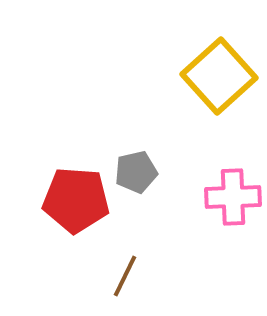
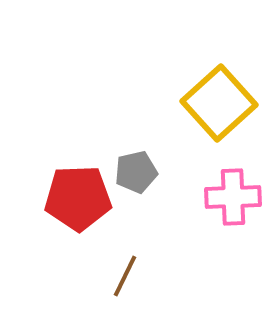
yellow square: moved 27 px down
red pentagon: moved 2 px right, 2 px up; rotated 6 degrees counterclockwise
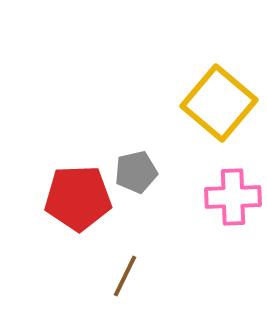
yellow square: rotated 8 degrees counterclockwise
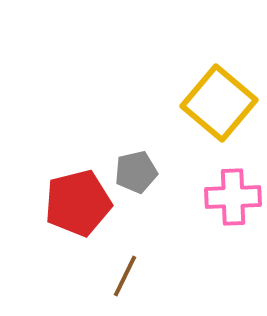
red pentagon: moved 5 px down; rotated 12 degrees counterclockwise
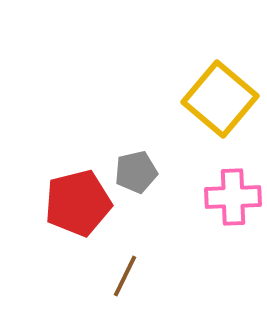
yellow square: moved 1 px right, 4 px up
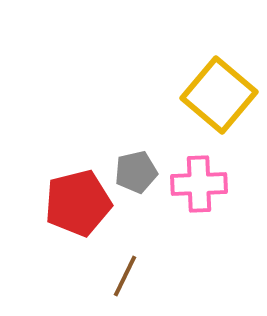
yellow square: moved 1 px left, 4 px up
pink cross: moved 34 px left, 13 px up
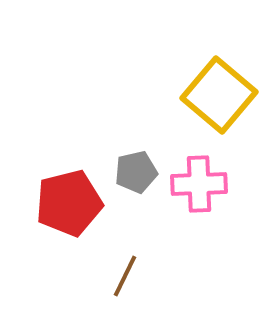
red pentagon: moved 9 px left
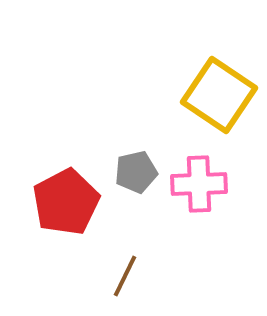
yellow square: rotated 6 degrees counterclockwise
red pentagon: moved 3 px left, 1 px up; rotated 14 degrees counterclockwise
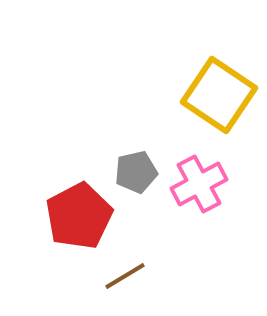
pink cross: rotated 26 degrees counterclockwise
red pentagon: moved 13 px right, 14 px down
brown line: rotated 33 degrees clockwise
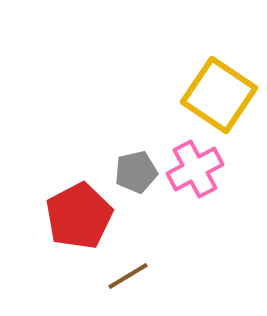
pink cross: moved 4 px left, 15 px up
brown line: moved 3 px right
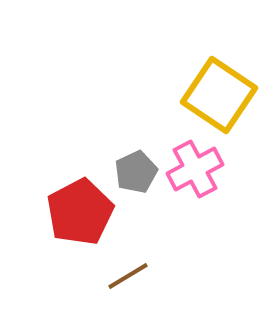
gray pentagon: rotated 12 degrees counterclockwise
red pentagon: moved 1 px right, 4 px up
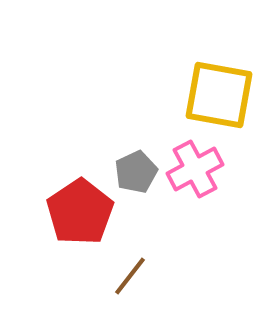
yellow square: rotated 24 degrees counterclockwise
red pentagon: rotated 6 degrees counterclockwise
brown line: moved 2 px right; rotated 21 degrees counterclockwise
